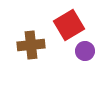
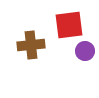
red square: rotated 24 degrees clockwise
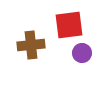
purple circle: moved 3 px left, 2 px down
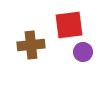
purple circle: moved 1 px right, 1 px up
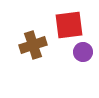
brown cross: moved 2 px right; rotated 12 degrees counterclockwise
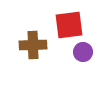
brown cross: rotated 16 degrees clockwise
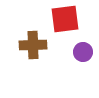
red square: moved 4 px left, 6 px up
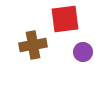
brown cross: rotated 8 degrees counterclockwise
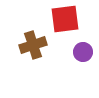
brown cross: rotated 8 degrees counterclockwise
